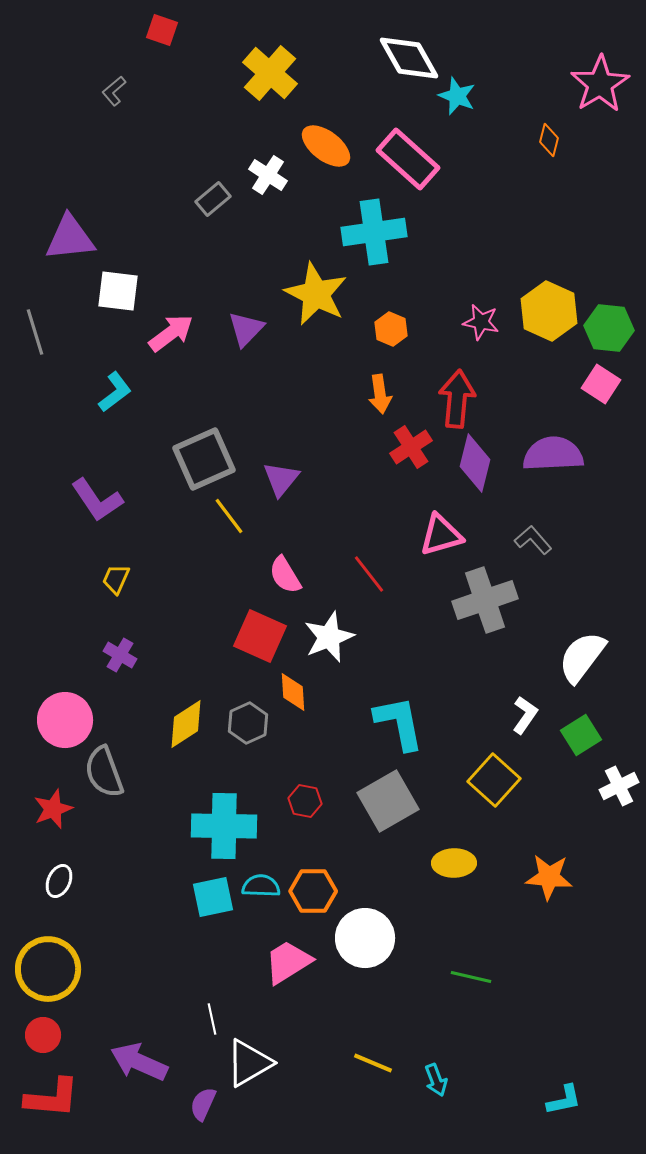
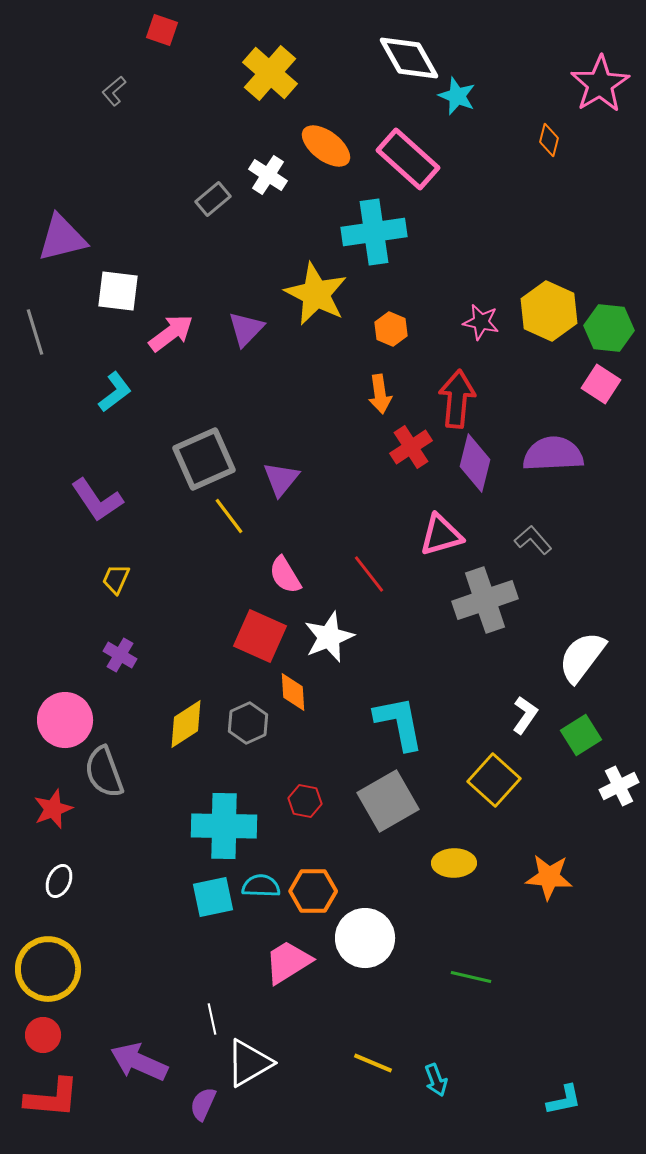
purple triangle at (70, 238): moved 8 px left; rotated 8 degrees counterclockwise
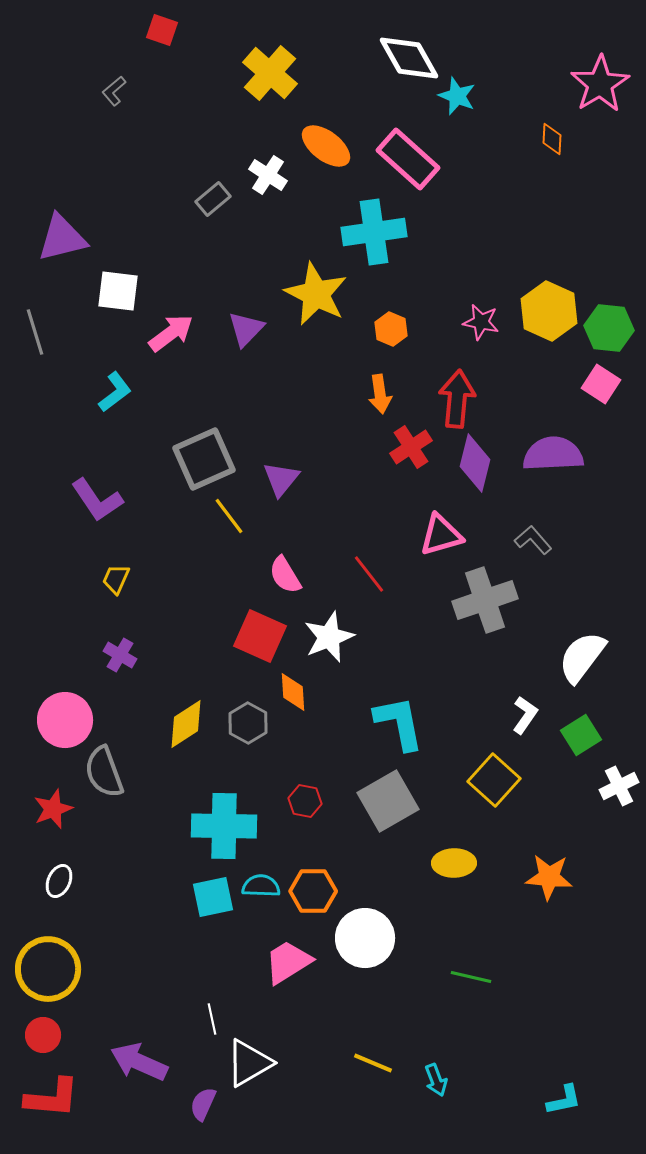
orange diamond at (549, 140): moved 3 px right, 1 px up; rotated 12 degrees counterclockwise
gray hexagon at (248, 723): rotated 6 degrees counterclockwise
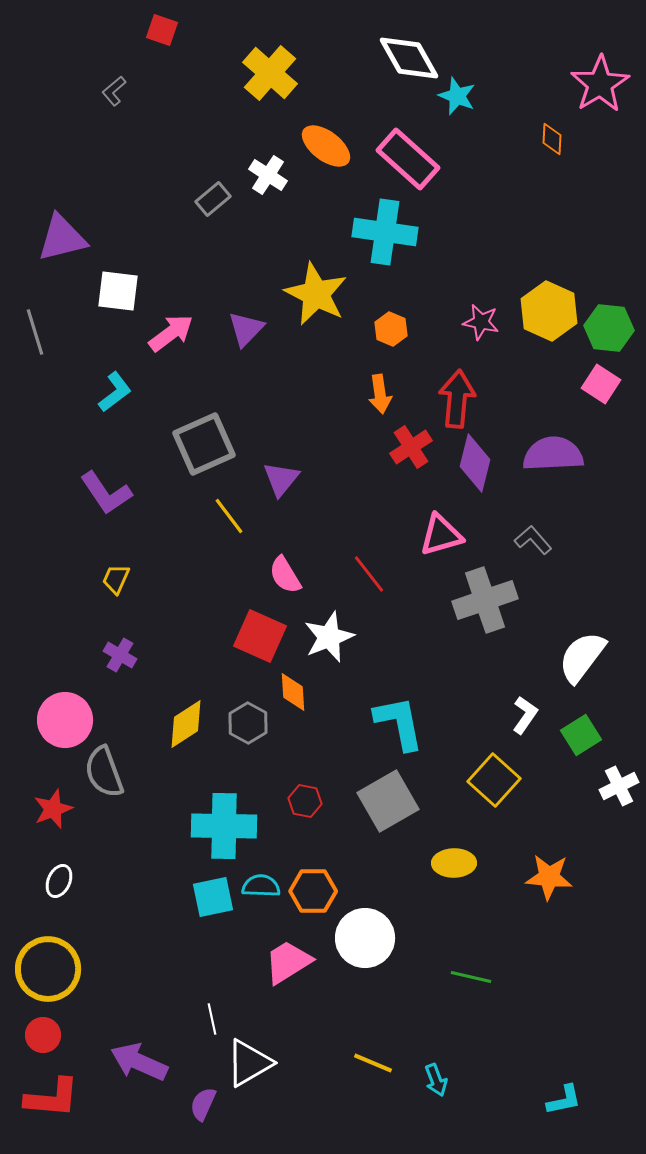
cyan cross at (374, 232): moved 11 px right; rotated 16 degrees clockwise
gray square at (204, 459): moved 15 px up
purple L-shape at (97, 500): moved 9 px right, 7 px up
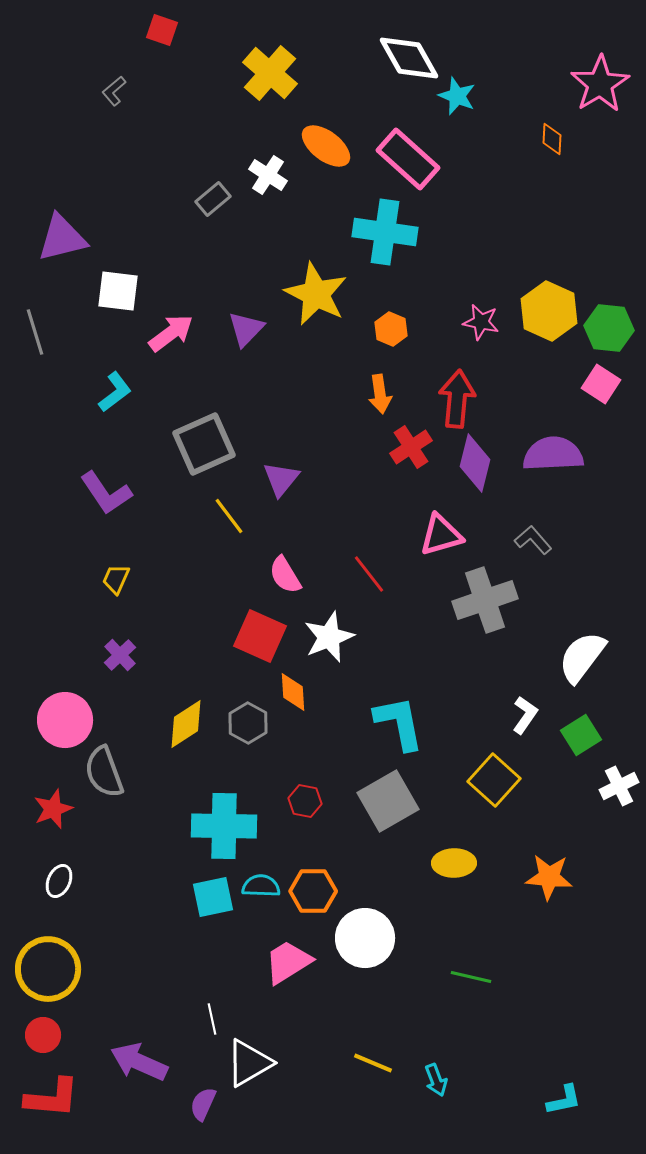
purple cross at (120, 655): rotated 16 degrees clockwise
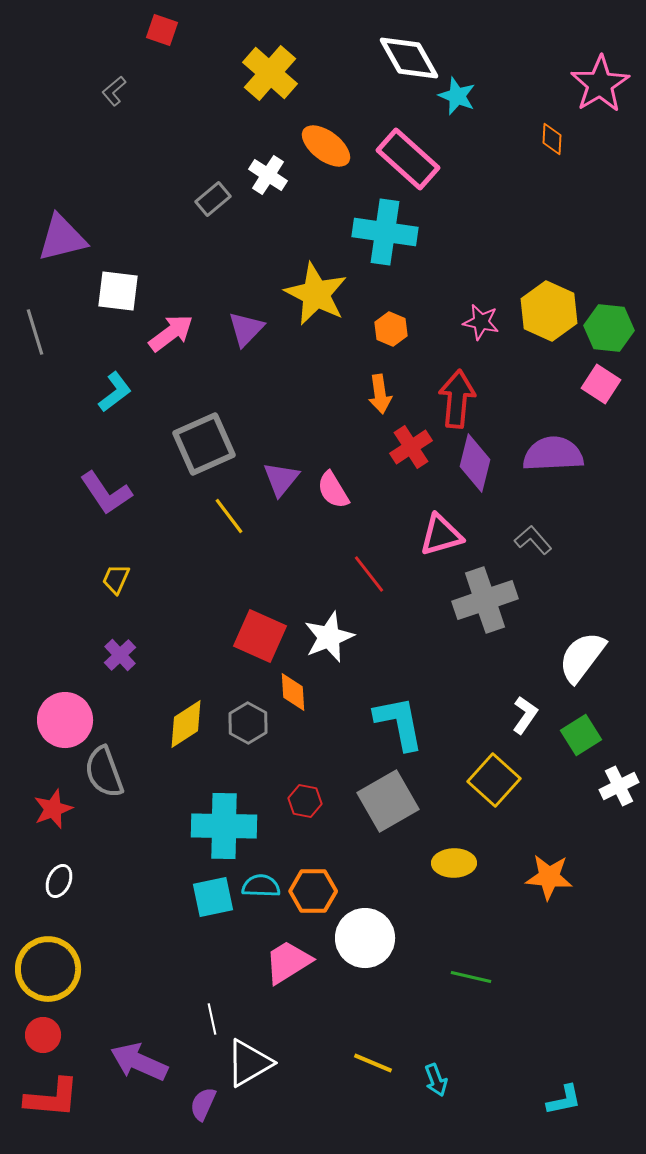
pink semicircle at (285, 575): moved 48 px right, 85 px up
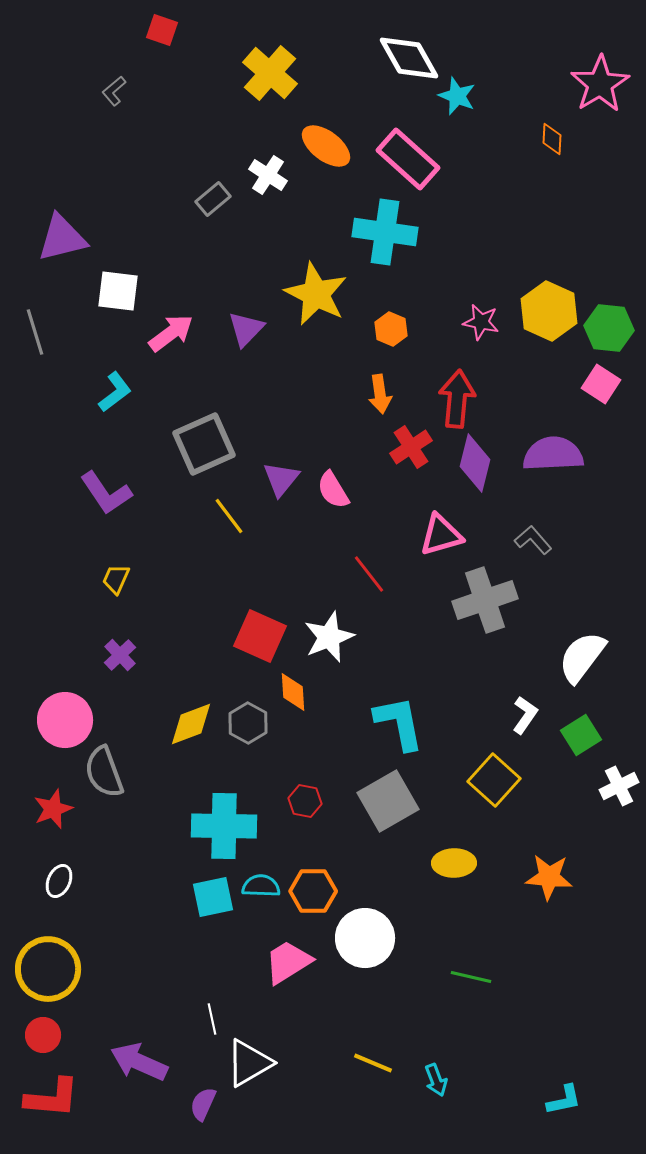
yellow diamond at (186, 724): moved 5 px right; rotated 12 degrees clockwise
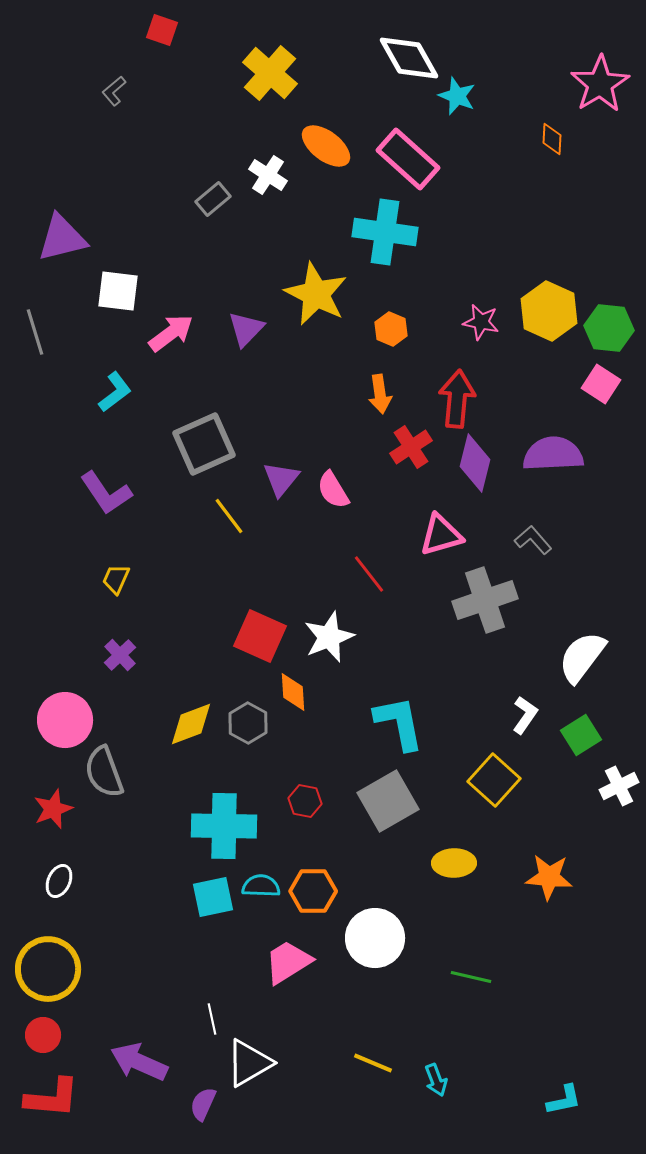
white circle at (365, 938): moved 10 px right
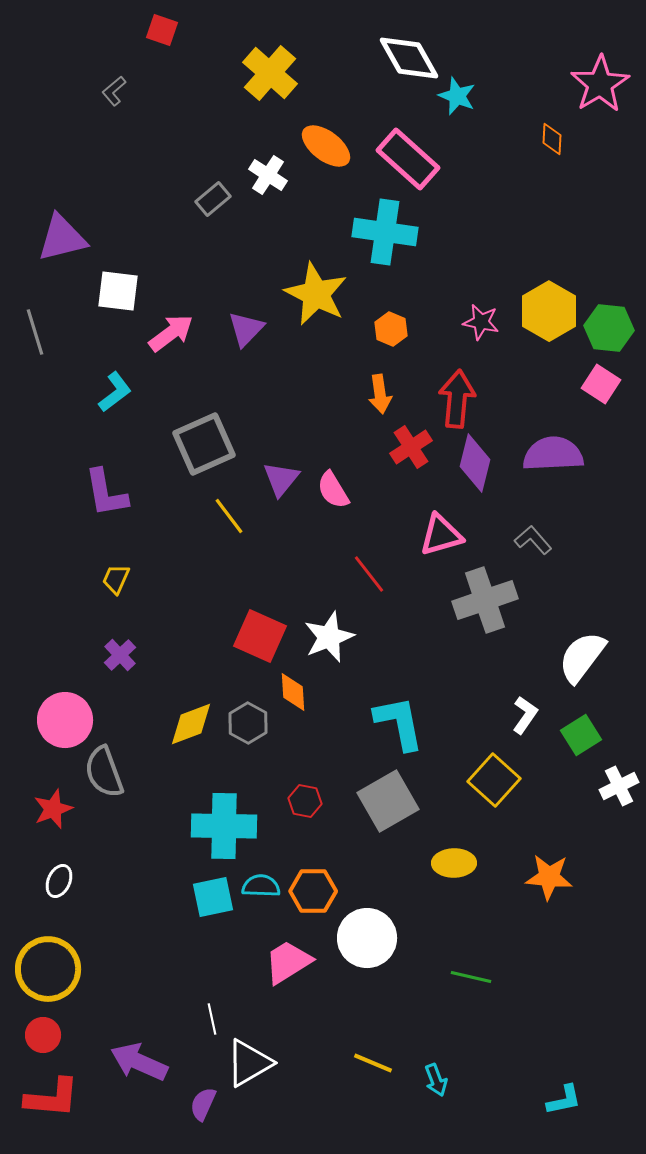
yellow hexagon at (549, 311): rotated 6 degrees clockwise
purple L-shape at (106, 493): rotated 24 degrees clockwise
white circle at (375, 938): moved 8 px left
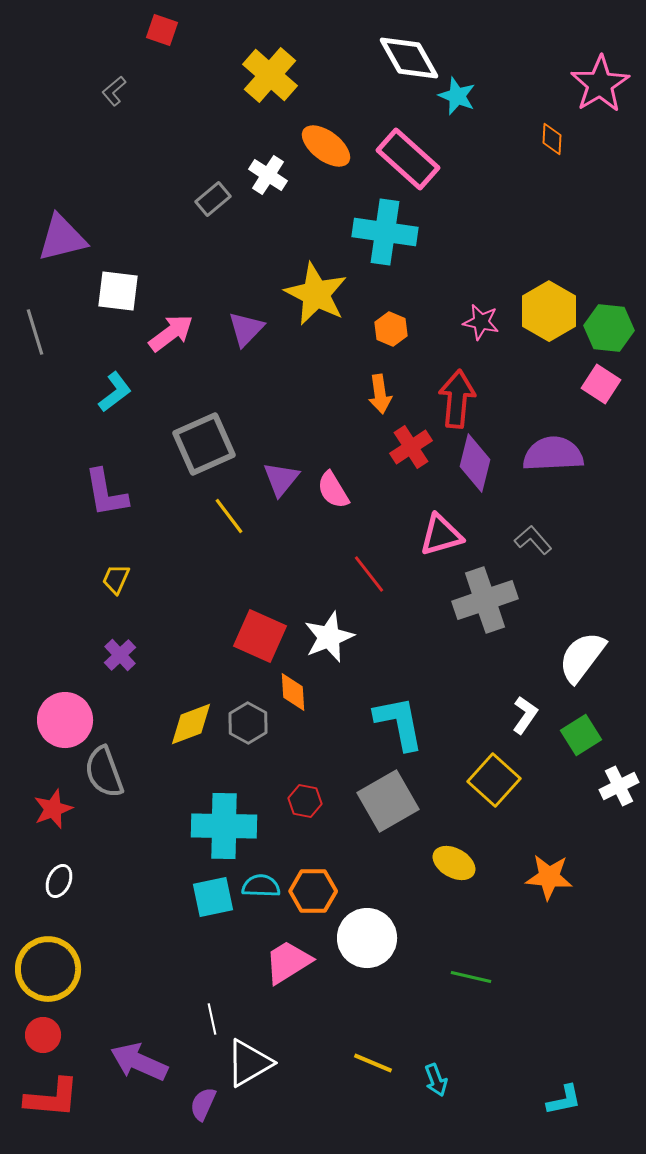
yellow cross at (270, 73): moved 2 px down
yellow ellipse at (454, 863): rotated 30 degrees clockwise
